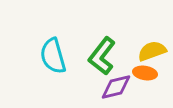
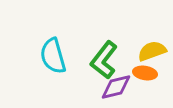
green L-shape: moved 2 px right, 4 px down
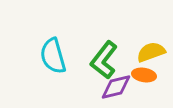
yellow semicircle: moved 1 px left, 1 px down
orange ellipse: moved 1 px left, 2 px down
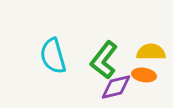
yellow semicircle: rotated 20 degrees clockwise
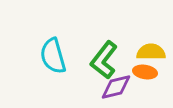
orange ellipse: moved 1 px right, 3 px up
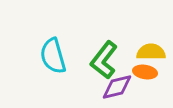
purple diamond: moved 1 px right
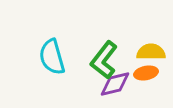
cyan semicircle: moved 1 px left, 1 px down
orange ellipse: moved 1 px right, 1 px down; rotated 20 degrees counterclockwise
purple diamond: moved 2 px left, 3 px up
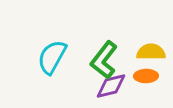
cyan semicircle: rotated 45 degrees clockwise
orange ellipse: moved 3 px down; rotated 10 degrees clockwise
purple diamond: moved 4 px left, 2 px down
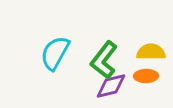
cyan semicircle: moved 3 px right, 4 px up
